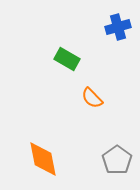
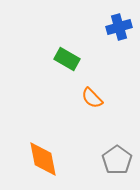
blue cross: moved 1 px right
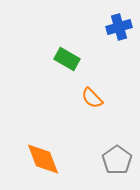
orange diamond: rotated 9 degrees counterclockwise
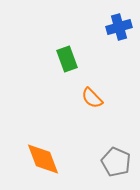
green rectangle: rotated 40 degrees clockwise
gray pentagon: moved 1 px left, 2 px down; rotated 12 degrees counterclockwise
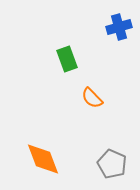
gray pentagon: moved 4 px left, 2 px down
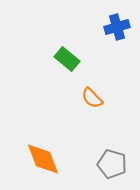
blue cross: moved 2 px left
green rectangle: rotated 30 degrees counterclockwise
gray pentagon: rotated 8 degrees counterclockwise
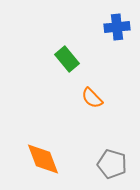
blue cross: rotated 10 degrees clockwise
green rectangle: rotated 10 degrees clockwise
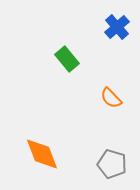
blue cross: rotated 35 degrees counterclockwise
orange semicircle: moved 19 px right
orange diamond: moved 1 px left, 5 px up
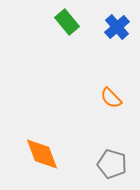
green rectangle: moved 37 px up
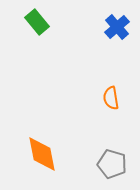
green rectangle: moved 30 px left
orange semicircle: rotated 35 degrees clockwise
orange diamond: rotated 9 degrees clockwise
